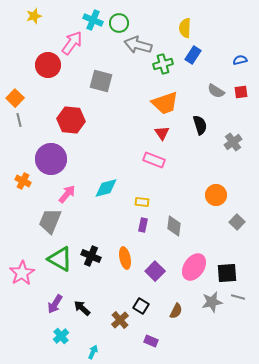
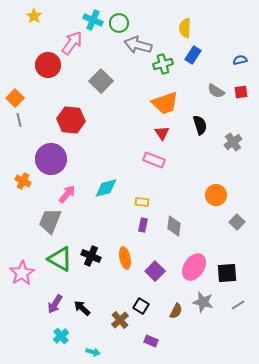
yellow star at (34, 16): rotated 21 degrees counterclockwise
gray square at (101, 81): rotated 30 degrees clockwise
gray line at (238, 297): moved 8 px down; rotated 48 degrees counterclockwise
gray star at (212, 302): moved 9 px left; rotated 25 degrees clockwise
cyan arrow at (93, 352): rotated 80 degrees clockwise
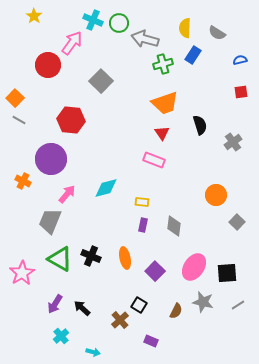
gray arrow at (138, 45): moved 7 px right, 6 px up
gray semicircle at (216, 91): moved 1 px right, 58 px up
gray line at (19, 120): rotated 48 degrees counterclockwise
black square at (141, 306): moved 2 px left, 1 px up
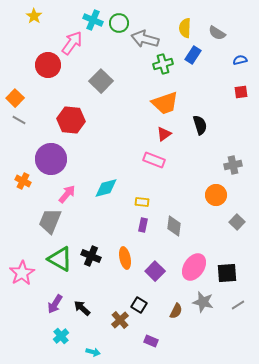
red triangle at (162, 133): moved 2 px right, 1 px down; rotated 28 degrees clockwise
gray cross at (233, 142): moved 23 px down; rotated 24 degrees clockwise
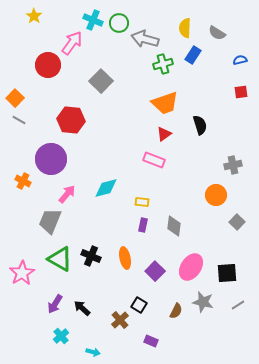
pink ellipse at (194, 267): moved 3 px left
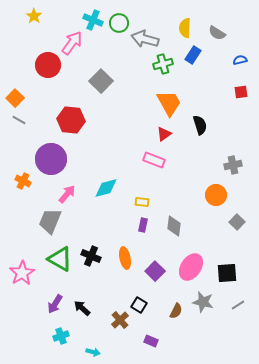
orange trapezoid at (165, 103): moved 4 px right; rotated 100 degrees counterclockwise
cyan cross at (61, 336): rotated 21 degrees clockwise
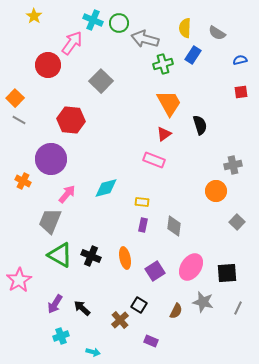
orange circle at (216, 195): moved 4 px up
green triangle at (60, 259): moved 4 px up
purple square at (155, 271): rotated 12 degrees clockwise
pink star at (22, 273): moved 3 px left, 7 px down
gray line at (238, 305): moved 3 px down; rotated 32 degrees counterclockwise
